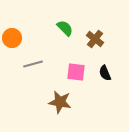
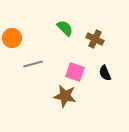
brown cross: rotated 12 degrees counterclockwise
pink square: moved 1 px left; rotated 12 degrees clockwise
brown star: moved 5 px right, 6 px up
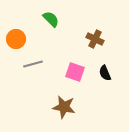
green semicircle: moved 14 px left, 9 px up
orange circle: moved 4 px right, 1 px down
brown star: moved 1 px left, 11 px down
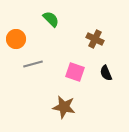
black semicircle: moved 1 px right
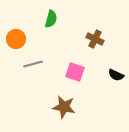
green semicircle: rotated 60 degrees clockwise
black semicircle: moved 10 px right, 2 px down; rotated 42 degrees counterclockwise
